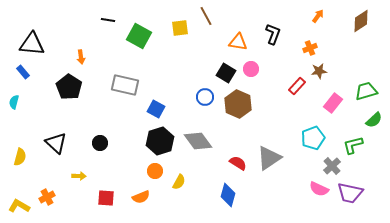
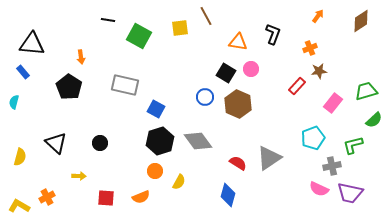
gray cross at (332, 166): rotated 30 degrees clockwise
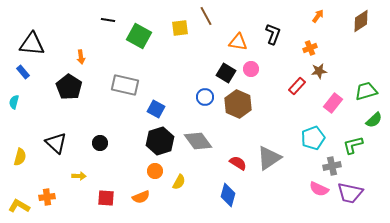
orange cross at (47, 197): rotated 21 degrees clockwise
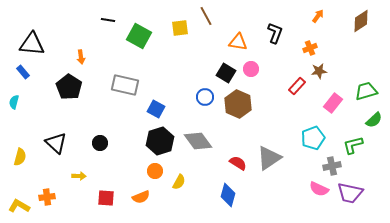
black L-shape at (273, 34): moved 2 px right, 1 px up
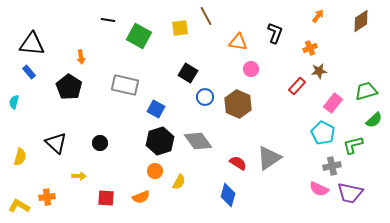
blue rectangle at (23, 72): moved 6 px right
black square at (226, 73): moved 38 px left
cyan pentagon at (313, 138): moved 10 px right, 5 px up; rotated 25 degrees counterclockwise
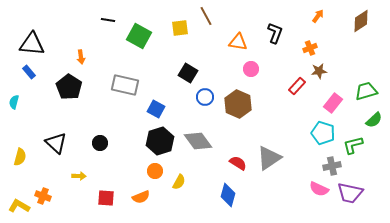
cyan pentagon at (323, 133): rotated 10 degrees counterclockwise
orange cross at (47, 197): moved 4 px left, 1 px up; rotated 28 degrees clockwise
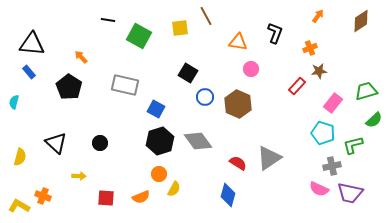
orange arrow at (81, 57): rotated 144 degrees clockwise
orange circle at (155, 171): moved 4 px right, 3 px down
yellow semicircle at (179, 182): moved 5 px left, 7 px down
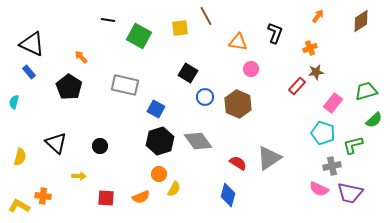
black triangle at (32, 44): rotated 20 degrees clockwise
brown star at (319, 71): moved 3 px left, 1 px down
black circle at (100, 143): moved 3 px down
orange cross at (43, 196): rotated 14 degrees counterclockwise
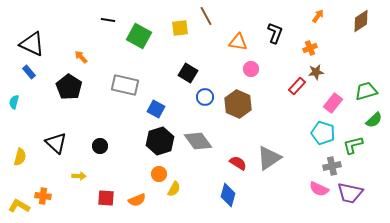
orange semicircle at (141, 197): moved 4 px left, 3 px down
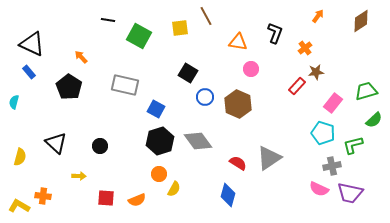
orange cross at (310, 48): moved 5 px left; rotated 16 degrees counterclockwise
